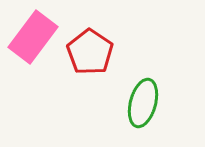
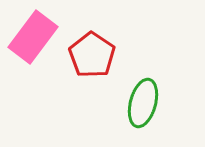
red pentagon: moved 2 px right, 3 px down
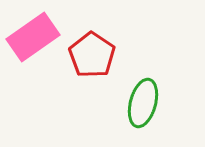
pink rectangle: rotated 18 degrees clockwise
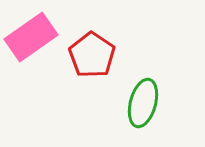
pink rectangle: moved 2 px left
